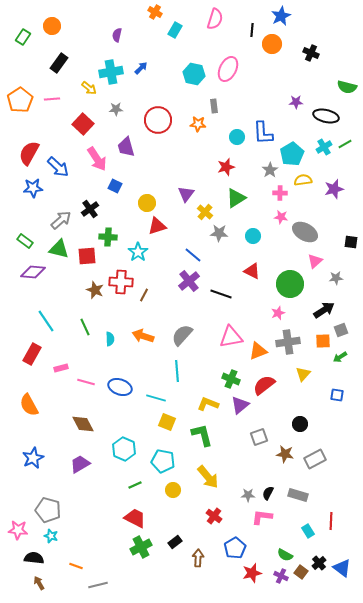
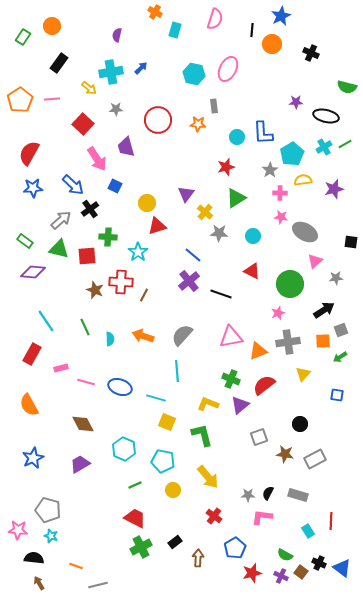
cyan rectangle at (175, 30): rotated 14 degrees counterclockwise
blue arrow at (58, 167): moved 15 px right, 18 px down
black cross at (319, 563): rotated 24 degrees counterclockwise
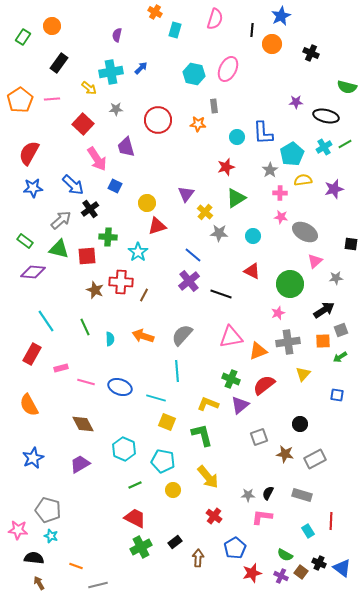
black square at (351, 242): moved 2 px down
gray rectangle at (298, 495): moved 4 px right
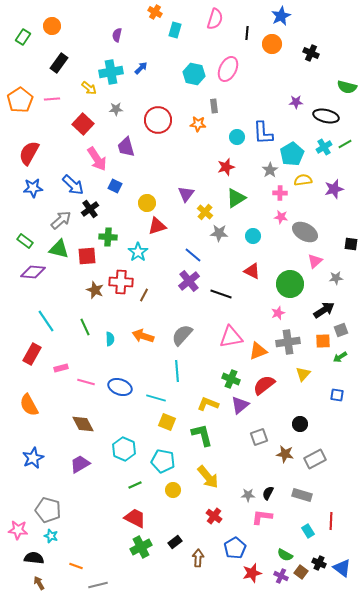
black line at (252, 30): moved 5 px left, 3 px down
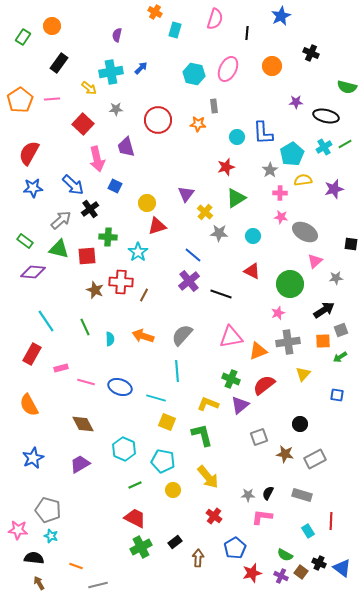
orange circle at (272, 44): moved 22 px down
pink arrow at (97, 159): rotated 20 degrees clockwise
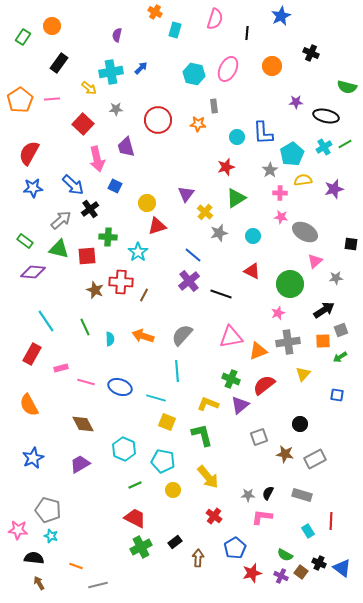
gray star at (219, 233): rotated 18 degrees counterclockwise
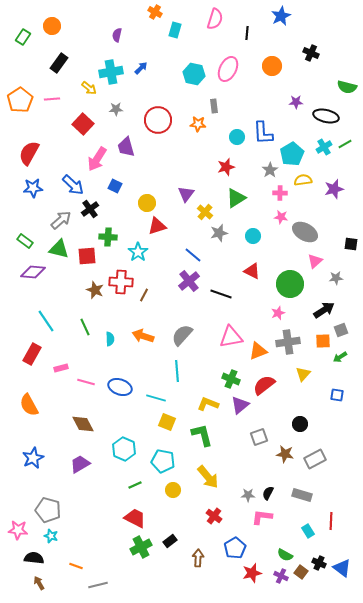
pink arrow at (97, 159): rotated 45 degrees clockwise
black rectangle at (175, 542): moved 5 px left, 1 px up
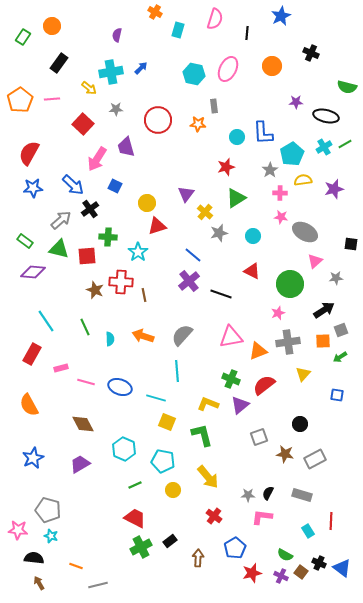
cyan rectangle at (175, 30): moved 3 px right
brown line at (144, 295): rotated 40 degrees counterclockwise
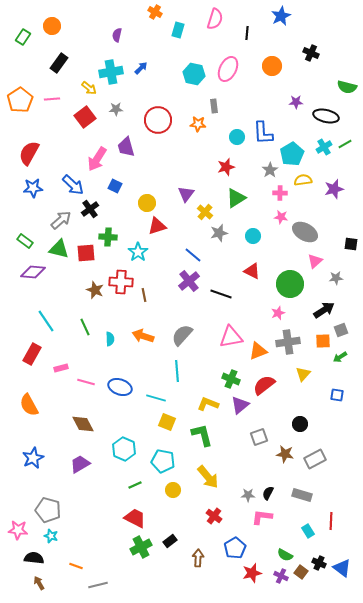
red square at (83, 124): moved 2 px right, 7 px up; rotated 10 degrees clockwise
red square at (87, 256): moved 1 px left, 3 px up
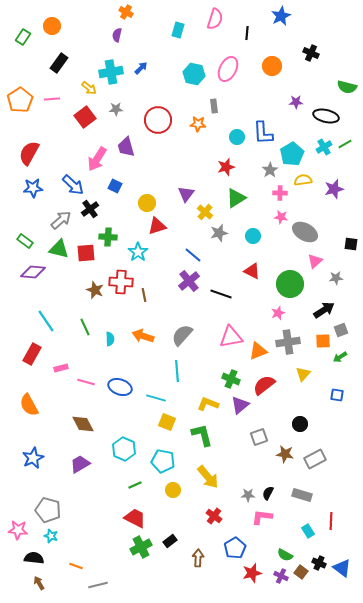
orange cross at (155, 12): moved 29 px left
